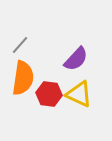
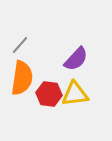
orange semicircle: moved 1 px left
yellow triangle: moved 4 px left; rotated 32 degrees counterclockwise
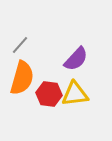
orange semicircle: rotated 8 degrees clockwise
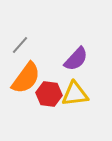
orange semicircle: moved 4 px right; rotated 20 degrees clockwise
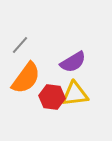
purple semicircle: moved 3 px left, 3 px down; rotated 16 degrees clockwise
red hexagon: moved 3 px right, 3 px down
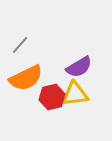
purple semicircle: moved 6 px right, 5 px down
orange semicircle: rotated 28 degrees clockwise
red hexagon: rotated 20 degrees counterclockwise
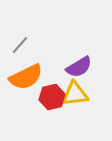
orange semicircle: moved 1 px up
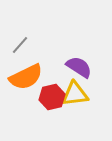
purple semicircle: rotated 116 degrees counterclockwise
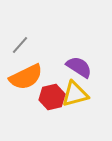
yellow triangle: rotated 8 degrees counterclockwise
